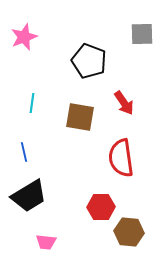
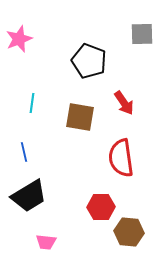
pink star: moved 5 px left, 2 px down
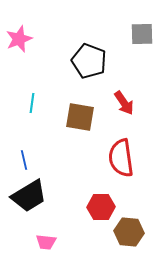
blue line: moved 8 px down
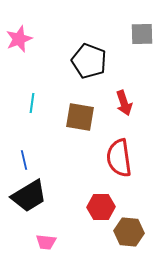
red arrow: rotated 15 degrees clockwise
red semicircle: moved 2 px left
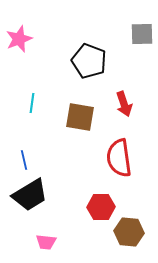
red arrow: moved 1 px down
black trapezoid: moved 1 px right, 1 px up
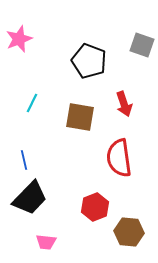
gray square: moved 11 px down; rotated 20 degrees clockwise
cyan line: rotated 18 degrees clockwise
black trapezoid: moved 3 px down; rotated 15 degrees counterclockwise
red hexagon: moved 6 px left; rotated 20 degrees counterclockwise
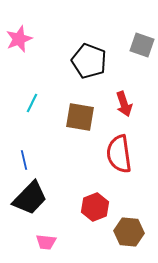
red semicircle: moved 4 px up
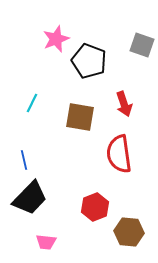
pink star: moved 37 px right
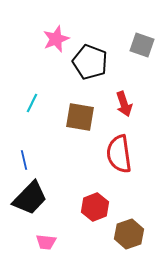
black pentagon: moved 1 px right, 1 px down
brown hexagon: moved 2 px down; rotated 24 degrees counterclockwise
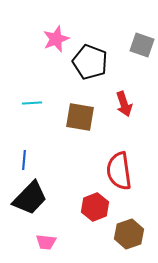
cyan line: rotated 60 degrees clockwise
red semicircle: moved 17 px down
blue line: rotated 18 degrees clockwise
